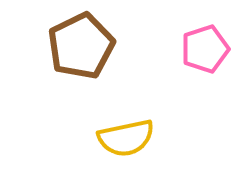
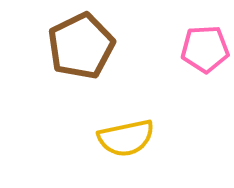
pink pentagon: rotated 15 degrees clockwise
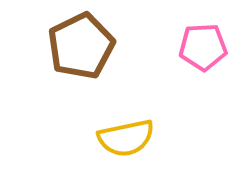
pink pentagon: moved 2 px left, 2 px up
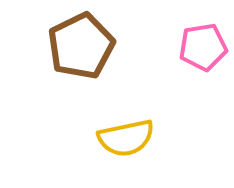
pink pentagon: rotated 6 degrees counterclockwise
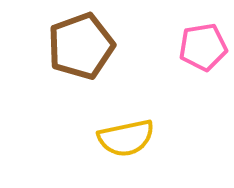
brown pentagon: rotated 6 degrees clockwise
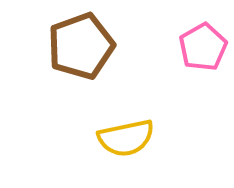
pink pentagon: rotated 21 degrees counterclockwise
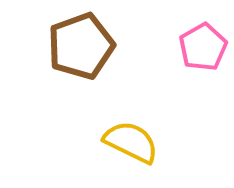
yellow semicircle: moved 5 px right, 4 px down; rotated 142 degrees counterclockwise
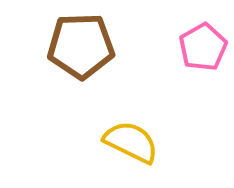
brown pentagon: rotated 18 degrees clockwise
